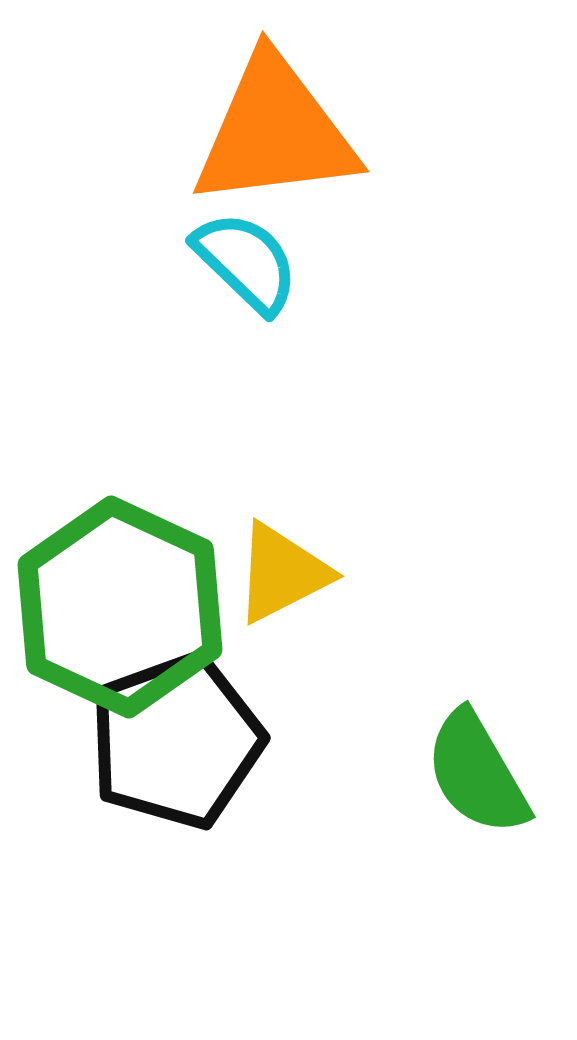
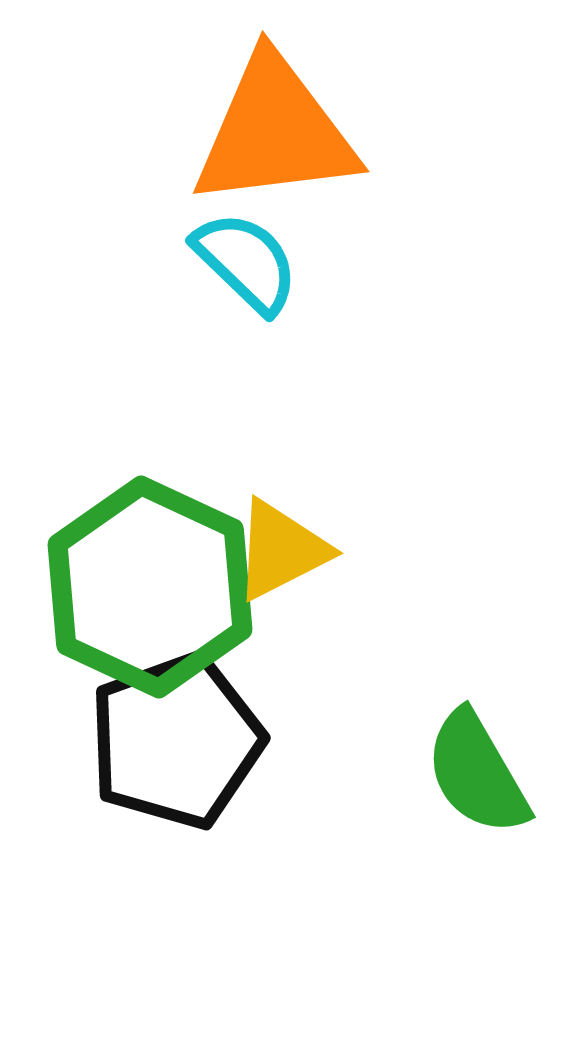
yellow triangle: moved 1 px left, 23 px up
green hexagon: moved 30 px right, 20 px up
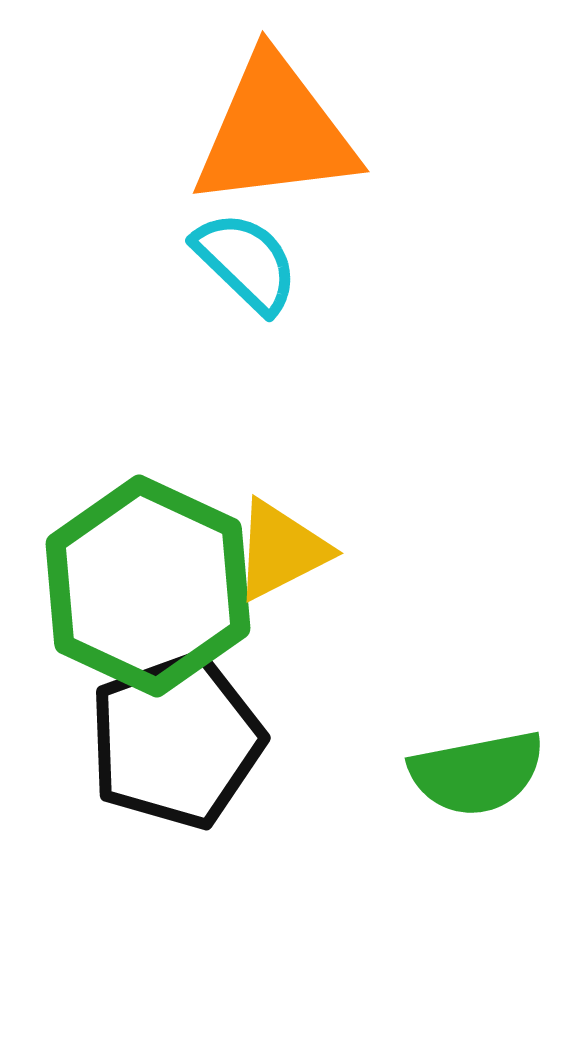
green hexagon: moved 2 px left, 1 px up
green semicircle: rotated 71 degrees counterclockwise
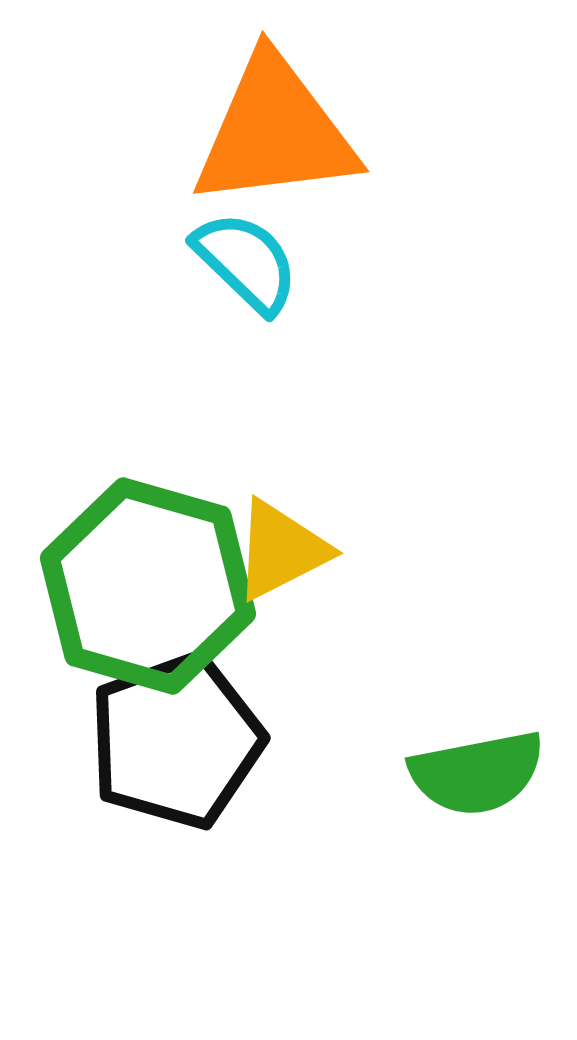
green hexagon: rotated 9 degrees counterclockwise
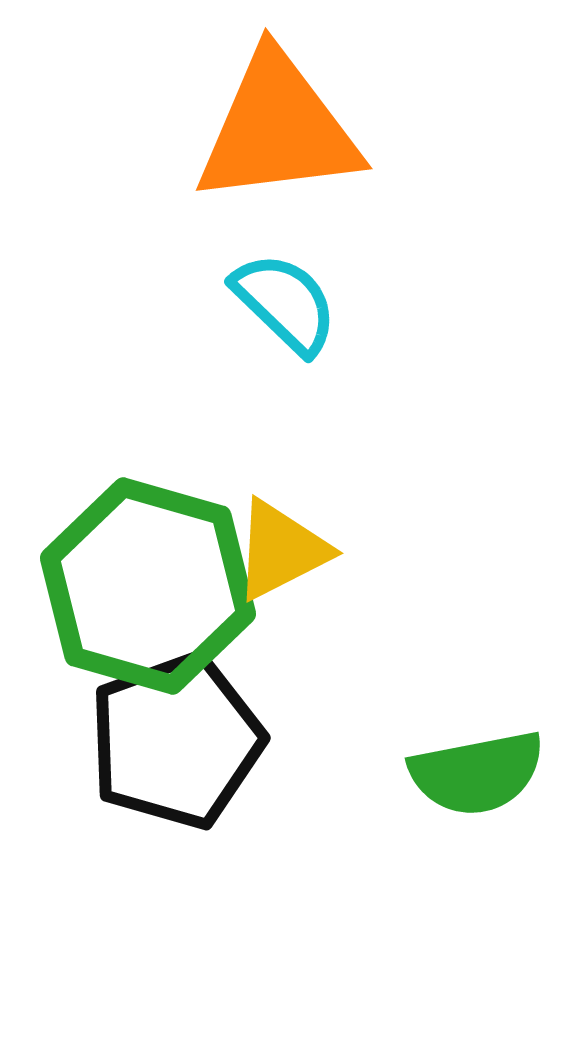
orange triangle: moved 3 px right, 3 px up
cyan semicircle: moved 39 px right, 41 px down
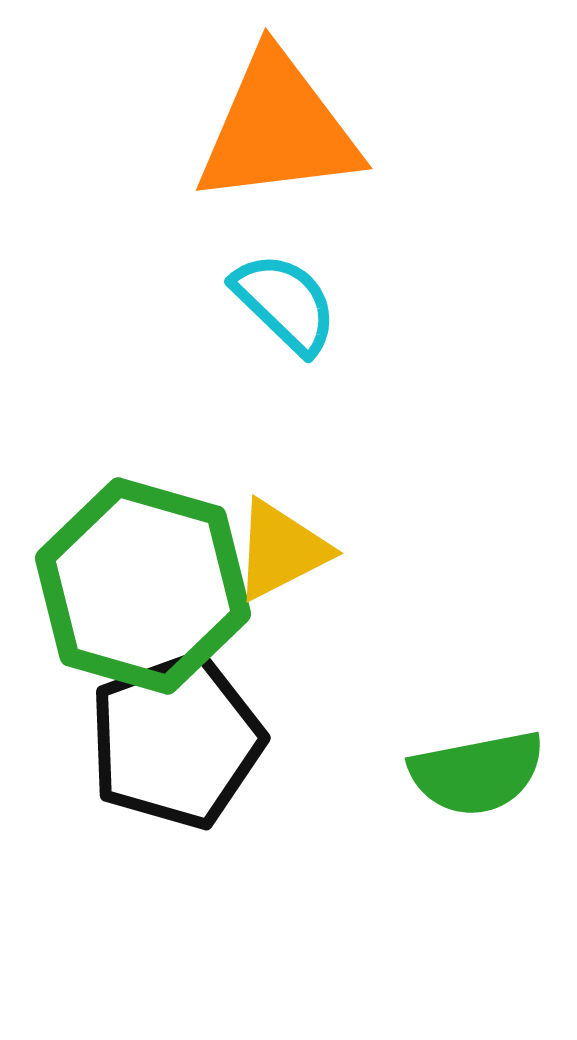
green hexagon: moved 5 px left
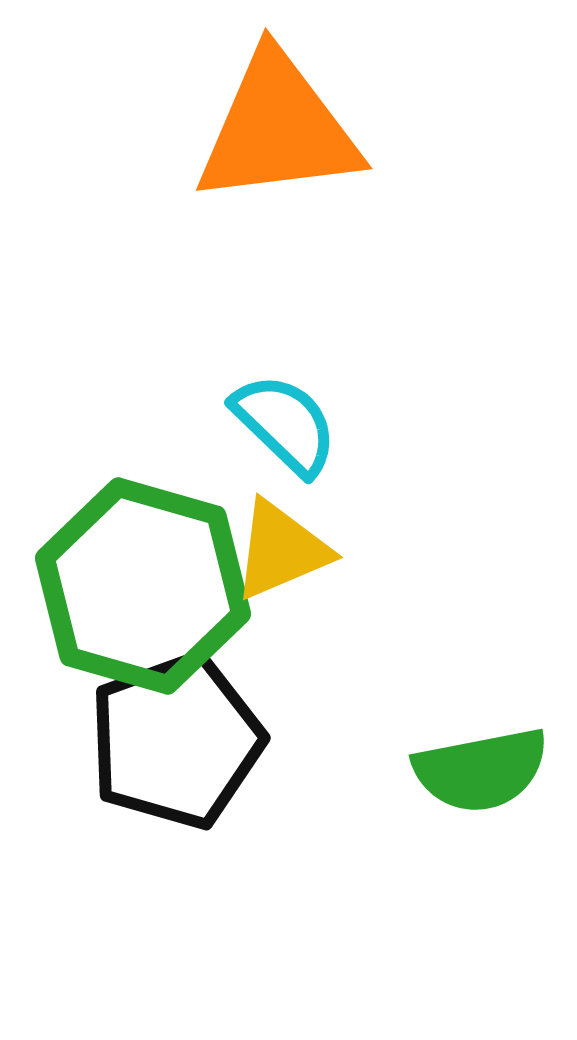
cyan semicircle: moved 121 px down
yellow triangle: rotated 4 degrees clockwise
green semicircle: moved 4 px right, 3 px up
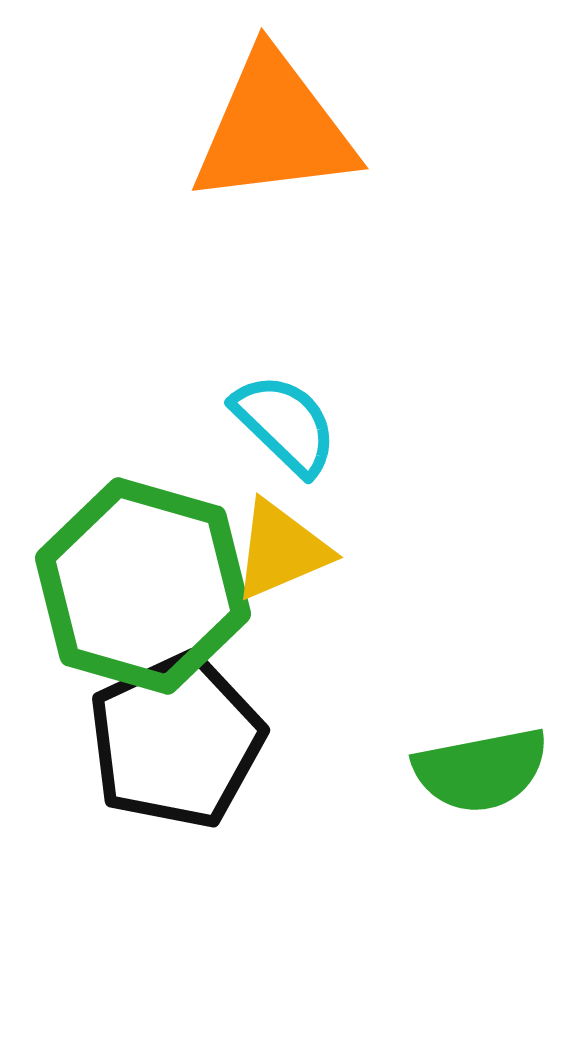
orange triangle: moved 4 px left
black pentagon: rotated 5 degrees counterclockwise
